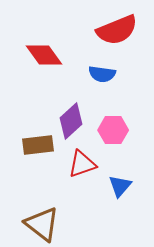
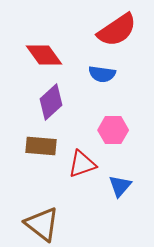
red semicircle: rotated 12 degrees counterclockwise
purple diamond: moved 20 px left, 19 px up
brown rectangle: moved 3 px right, 1 px down; rotated 12 degrees clockwise
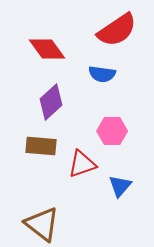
red diamond: moved 3 px right, 6 px up
pink hexagon: moved 1 px left, 1 px down
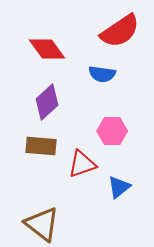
red semicircle: moved 3 px right, 1 px down
purple diamond: moved 4 px left
blue triangle: moved 1 px left, 1 px down; rotated 10 degrees clockwise
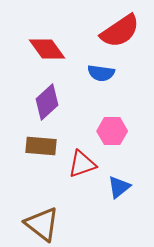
blue semicircle: moved 1 px left, 1 px up
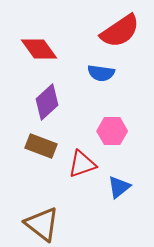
red diamond: moved 8 px left
brown rectangle: rotated 16 degrees clockwise
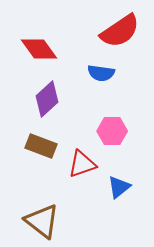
purple diamond: moved 3 px up
brown triangle: moved 3 px up
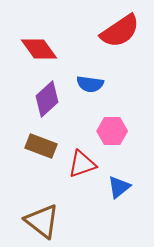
blue semicircle: moved 11 px left, 11 px down
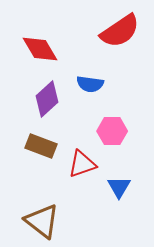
red diamond: moved 1 px right; rotated 6 degrees clockwise
blue triangle: rotated 20 degrees counterclockwise
